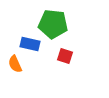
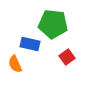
red square: moved 2 px right, 1 px down; rotated 35 degrees clockwise
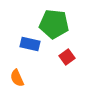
green pentagon: moved 1 px right
orange semicircle: moved 2 px right, 14 px down
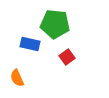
green pentagon: moved 1 px right
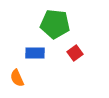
blue rectangle: moved 5 px right, 9 px down; rotated 12 degrees counterclockwise
red square: moved 8 px right, 4 px up
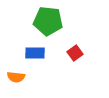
green pentagon: moved 7 px left, 3 px up
orange semicircle: moved 1 px left, 1 px up; rotated 60 degrees counterclockwise
